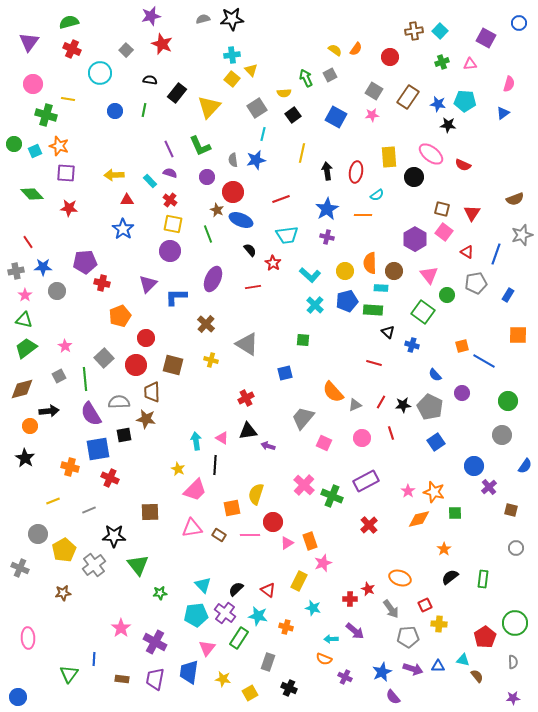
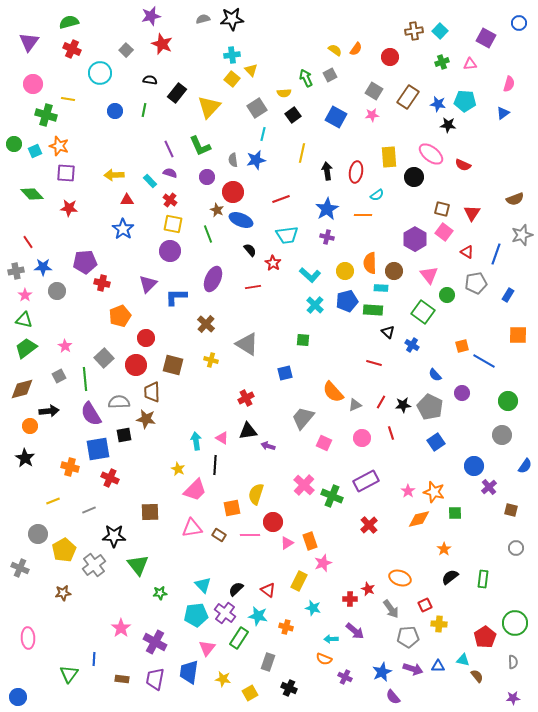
blue cross at (412, 345): rotated 16 degrees clockwise
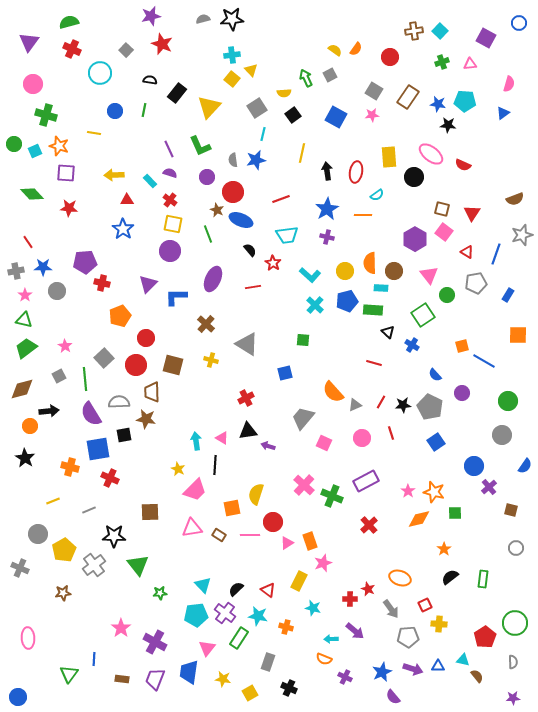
yellow line at (68, 99): moved 26 px right, 34 px down
green square at (423, 312): moved 3 px down; rotated 20 degrees clockwise
purple trapezoid at (155, 679): rotated 10 degrees clockwise
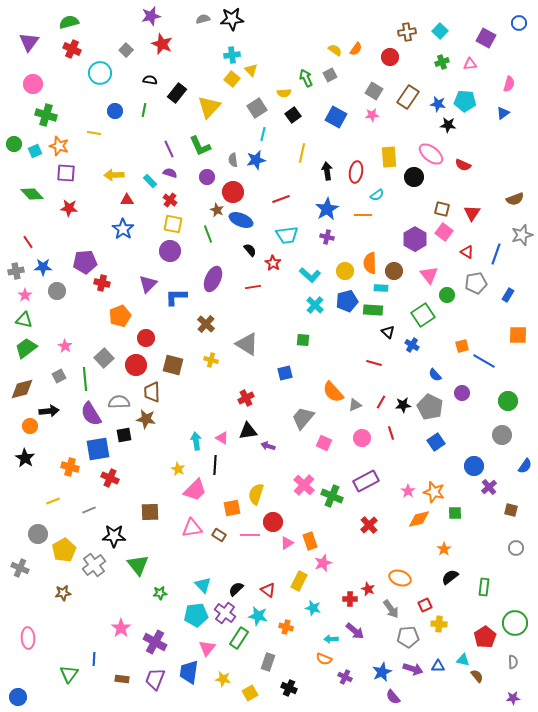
brown cross at (414, 31): moved 7 px left, 1 px down
green rectangle at (483, 579): moved 1 px right, 8 px down
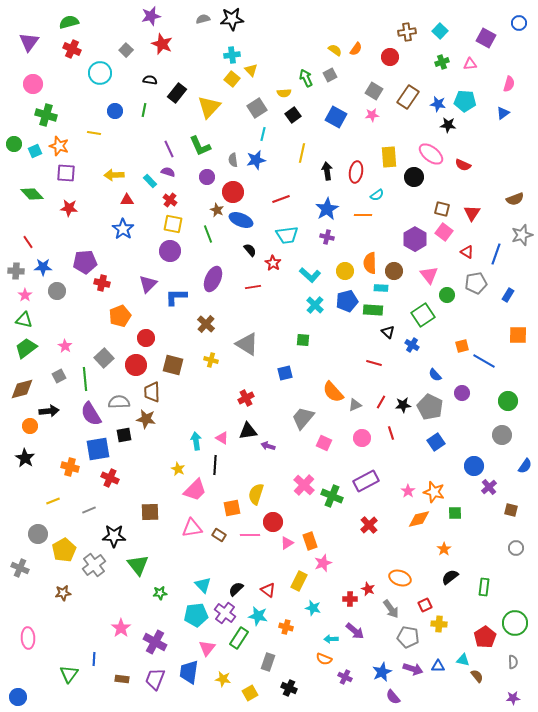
purple semicircle at (170, 173): moved 2 px left, 1 px up
gray cross at (16, 271): rotated 14 degrees clockwise
gray pentagon at (408, 637): rotated 15 degrees clockwise
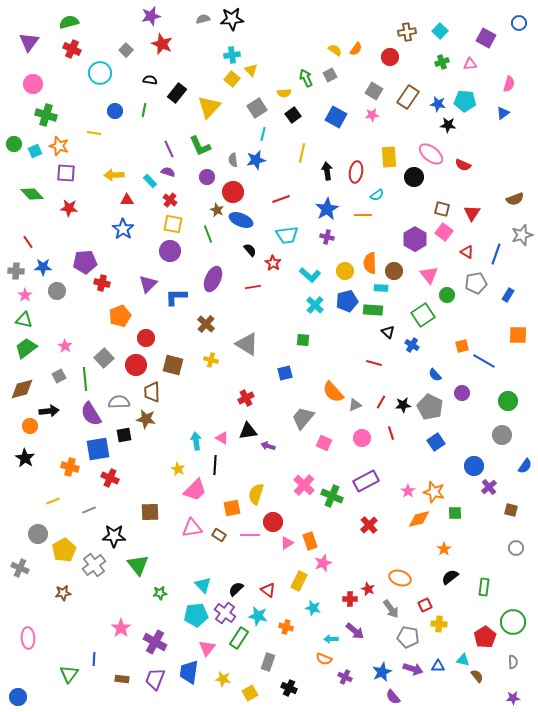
green circle at (515, 623): moved 2 px left, 1 px up
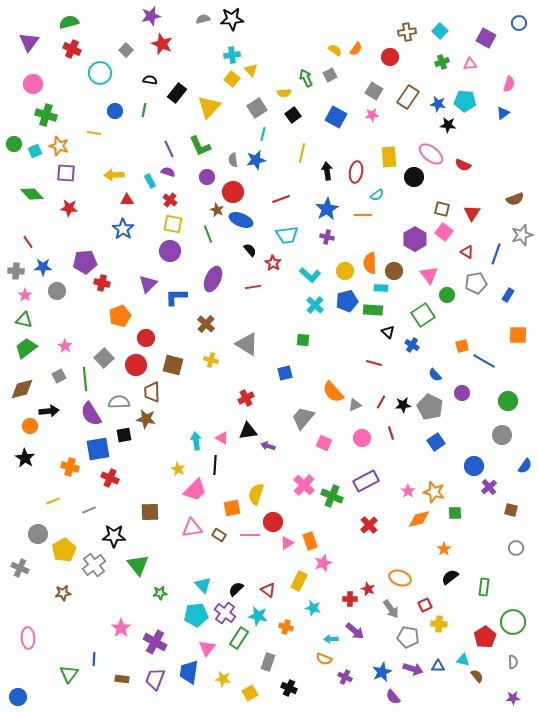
cyan rectangle at (150, 181): rotated 16 degrees clockwise
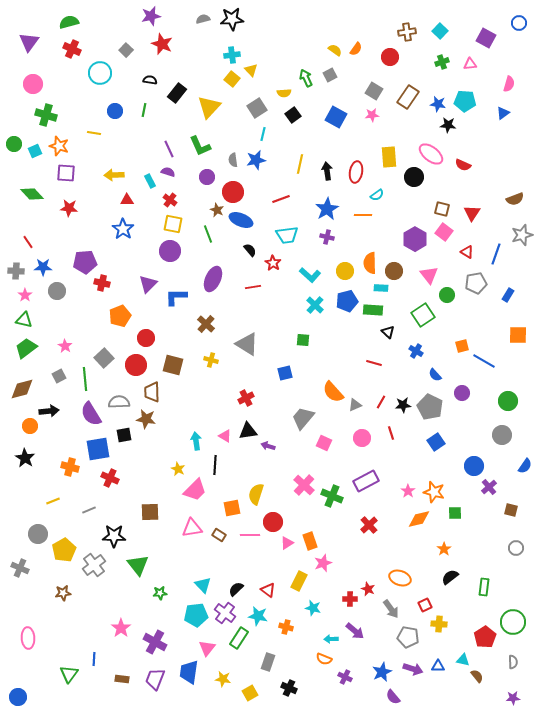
yellow line at (302, 153): moved 2 px left, 11 px down
blue cross at (412, 345): moved 4 px right, 6 px down
pink triangle at (222, 438): moved 3 px right, 2 px up
